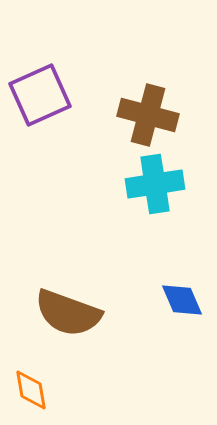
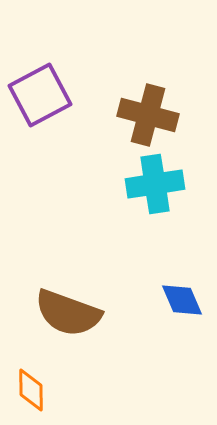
purple square: rotated 4 degrees counterclockwise
orange diamond: rotated 9 degrees clockwise
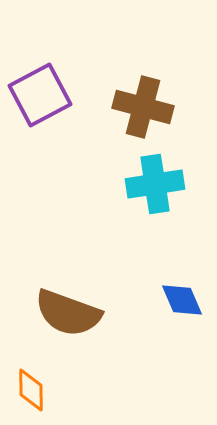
brown cross: moved 5 px left, 8 px up
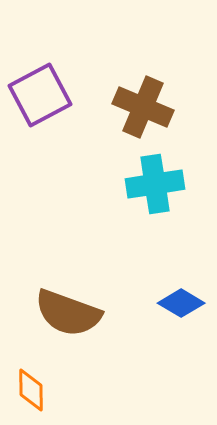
brown cross: rotated 8 degrees clockwise
blue diamond: moved 1 px left, 3 px down; rotated 36 degrees counterclockwise
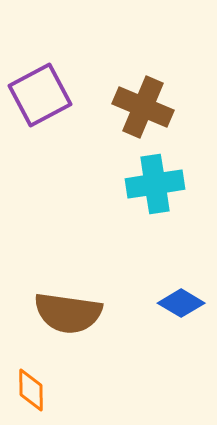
brown semicircle: rotated 12 degrees counterclockwise
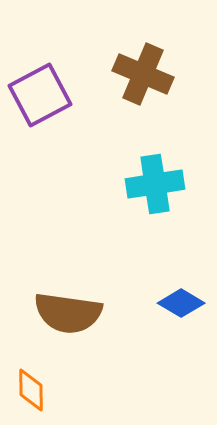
brown cross: moved 33 px up
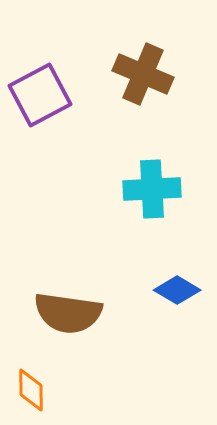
cyan cross: moved 3 px left, 5 px down; rotated 6 degrees clockwise
blue diamond: moved 4 px left, 13 px up
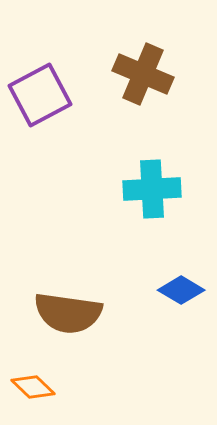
blue diamond: moved 4 px right
orange diamond: moved 2 px right, 3 px up; rotated 45 degrees counterclockwise
